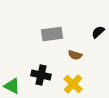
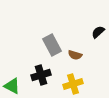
gray rectangle: moved 11 px down; rotated 70 degrees clockwise
black cross: rotated 30 degrees counterclockwise
yellow cross: rotated 30 degrees clockwise
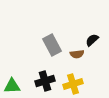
black semicircle: moved 6 px left, 8 px down
brown semicircle: moved 2 px right, 1 px up; rotated 24 degrees counterclockwise
black cross: moved 4 px right, 6 px down
green triangle: rotated 30 degrees counterclockwise
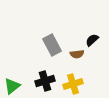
green triangle: rotated 36 degrees counterclockwise
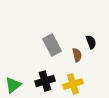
black semicircle: moved 1 px left, 2 px down; rotated 112 degrees clockwise
brown semicircle: moved 1 px down; rotated 96 degrees counterclockwise
green triangle: moved 1 px right, 1 px up
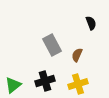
black semicircle: moved 19 px up
brown semicircle: rotated 144 degrees counterclockwise
yellow cross: moved 5 px right
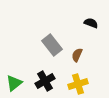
black semicircle: rotated 48 degrees counterclockwise
gray rectangle: rotated 10 degrees counterclockwise
black cross: rotated 12 degrees counterclockwise
green triangle: moved 1 px right, 2 px up
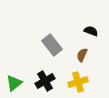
black semicircle: moved 8 px down
brown semicircle: moved 5 px right
yellow cross: moved 2 px up
